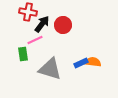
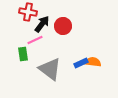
red circle: moved 1 px down
gray triangle: rotated 20 degrees clockwise
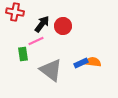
red cross: moved 13 px left
pink line: moved 1 px right, 1 px down
gray triangle: moved 1 px right, 1 px down
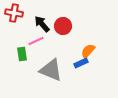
red cross: moved 1 px left, 1 px down
black arrow: rotated 78 degrees counterclockwise
green rectangle: moved 1 px left
orange semicircle: moved 5 px left, 11 px up; rotated 56 degrees counterclockwise
gray triangle: rotated 15 degrees counterclockwise
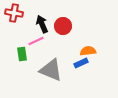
black arrow: rotated 18 degrees clockwise
orange semicircle: rotated 42 degrees clockwise
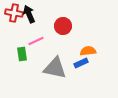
black arrow: moved 13 px left, 10 px up
gray triangle: moved 4 px right, 2 px up; rotated 10 degrees counterclockwise
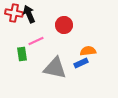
red circle: moved 1 px right, 1 px up
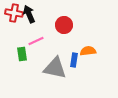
blue rectangle: moved 7 px left, 3 px up; rotated 56 degrees counterclockwise
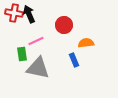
orange semicircle: moved 2 px left, 8 px up
blue rectangle: rotated 32 degrees counterclockwise
gray triangle: moved 17 px left
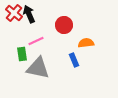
red cross: rotated 30 degrees clockwise
